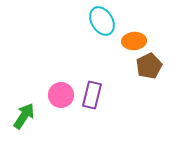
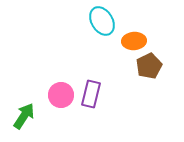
purple rectangle: moved 1 px left, 1 px up
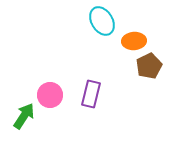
pink circle: moved 11 px left
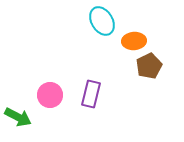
green arrow: moved 6 px left, 1 px down; rotated 84 degrees clockwise
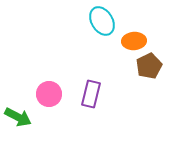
pink circle: moved 1 px left, 1 px up
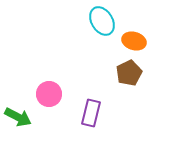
orange ellipse: rotated 20 degrees clockwise
brown pentagon: moved 20 px left, 7 px down
purple rectangle: moved 19 px down
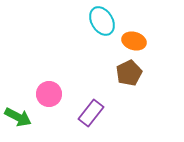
purple rectangle: rotated 24 degrees clockwise
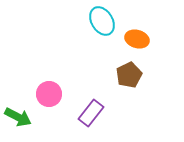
orange ellipse: moved 3 px right, 2 px up
brown pentagon: moved 2 px down
